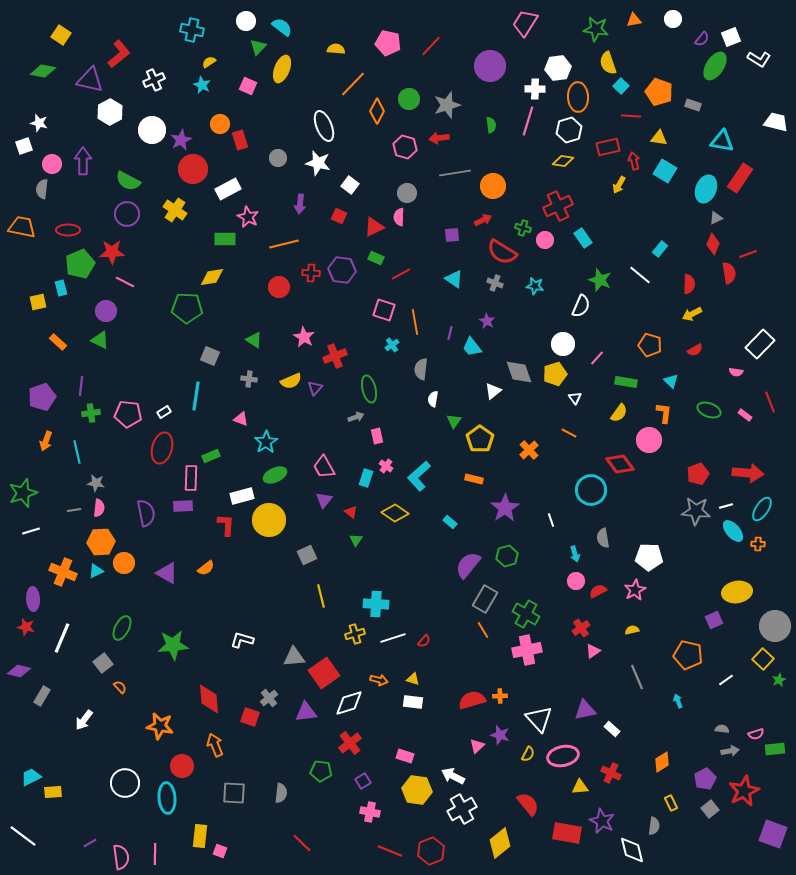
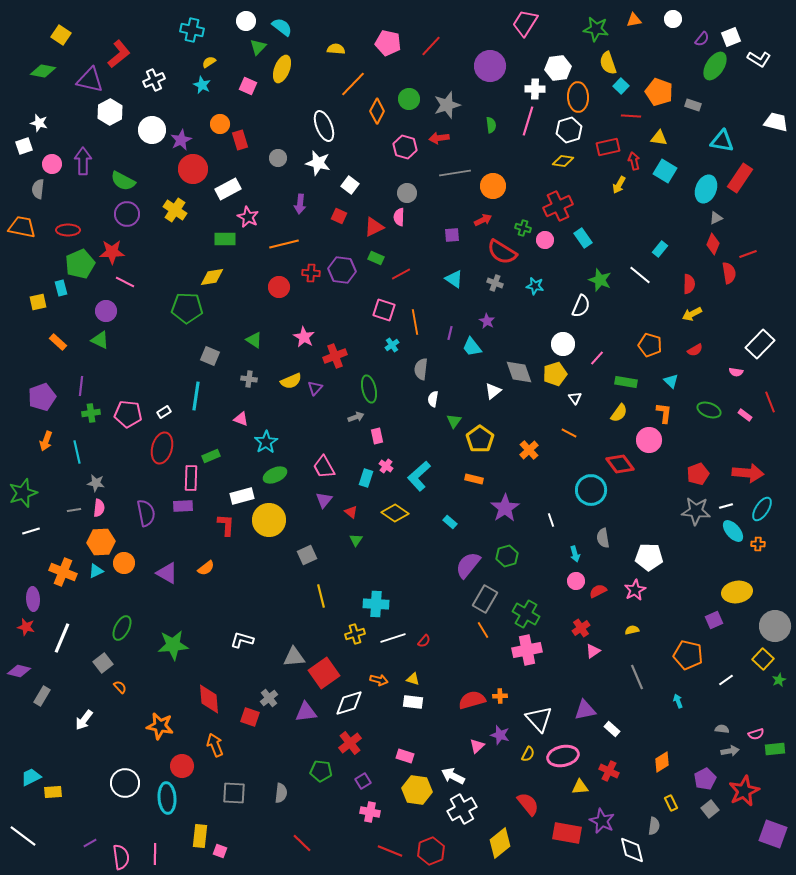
green semicircle at (128, 181): moved 5 px left
gray semicircle at (42, 189): moved 4 px left
red cross at (611, 773): moved 2 px left, 2 px up
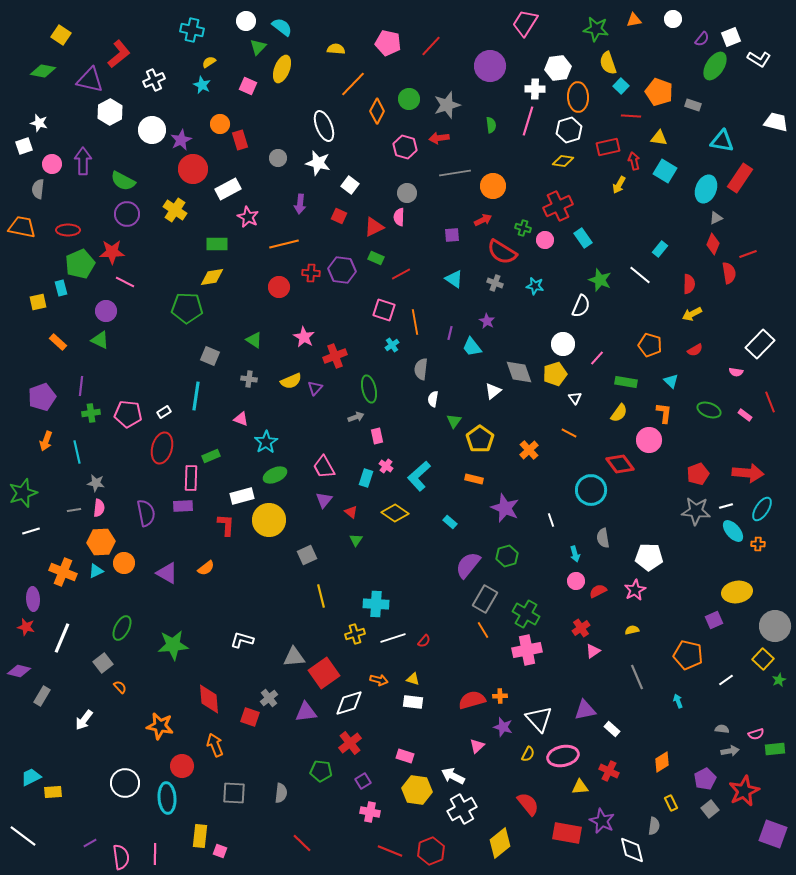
green rectangle at (225, 239): moved 8 px left, 5 px down
purple star at (505, 508): rotated 16 degrees counterclockwise
purple star at (500, 735): moved 3 px right, 8 px up
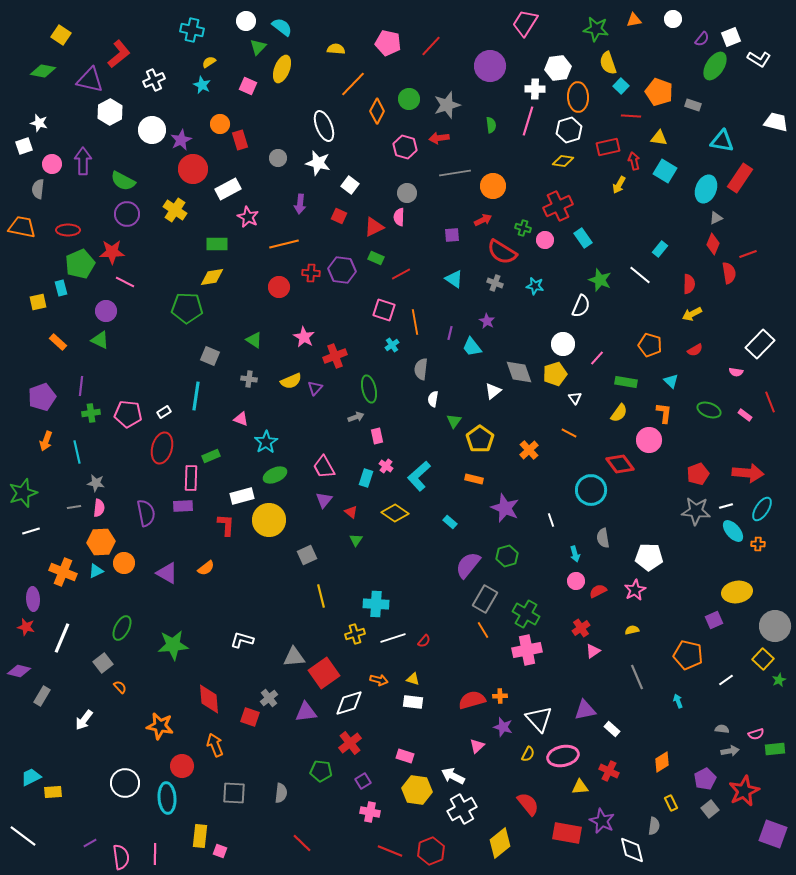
gray line at (74, 510): moved 3 px up
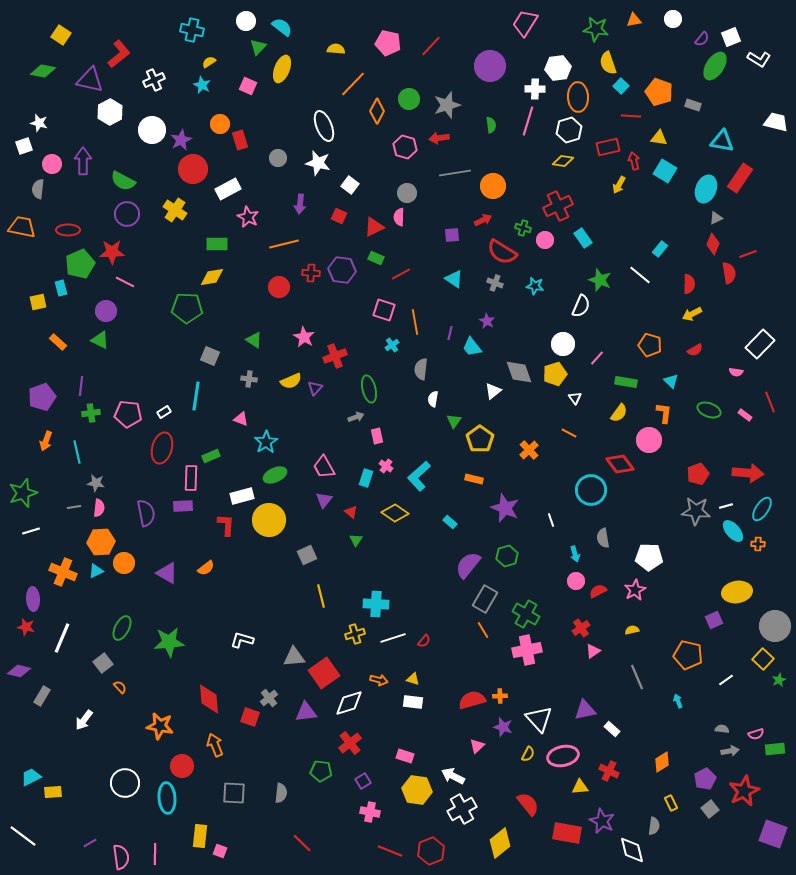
green star at (173, 645): moved 4 px left, 3 px up
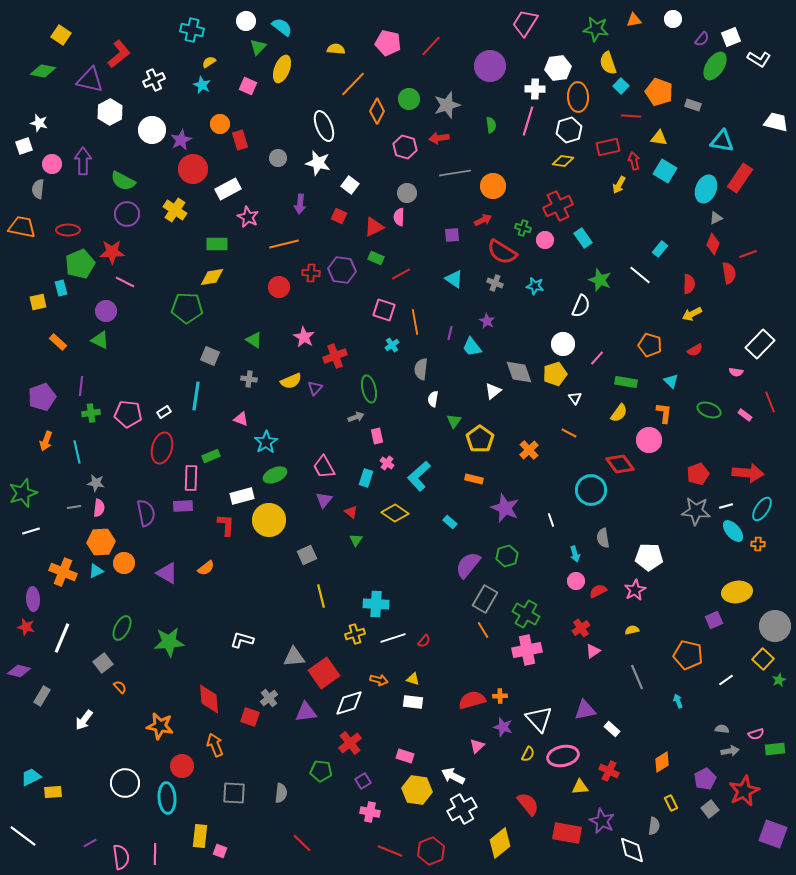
pink cross at (386, 466): moved 1 px right, 3 px up
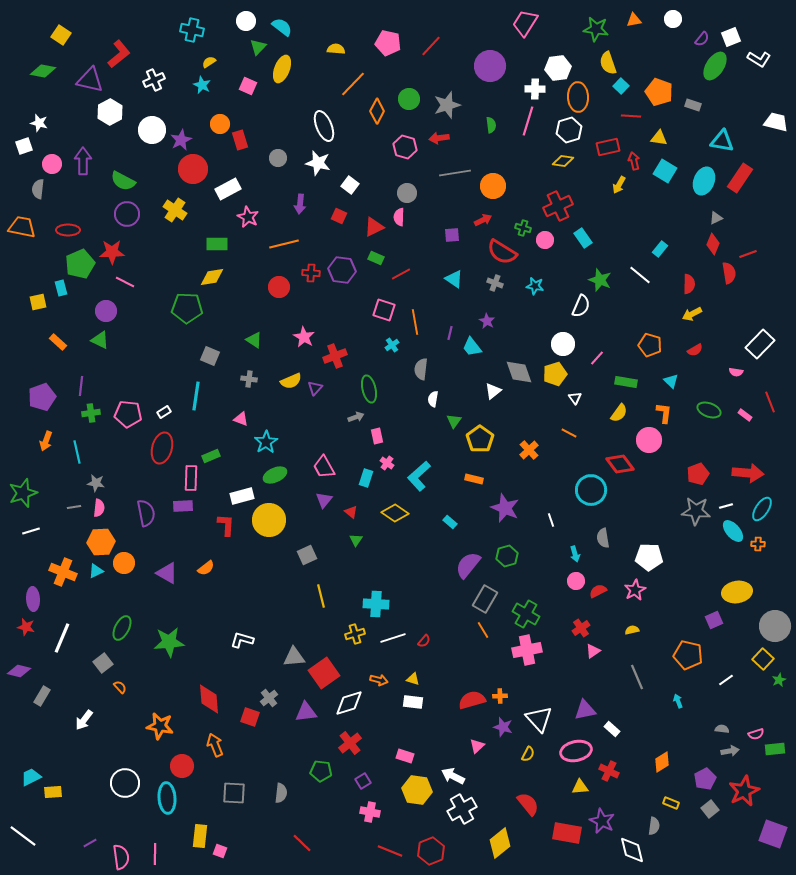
cyan ellipse at (706, 189): moved 2 px left, 8 px up
pink ellipse at (563, 756): moved 13 px right, 5 px up
yellow rectangle at (671, 803): rotated 42 degrees counterclockwise
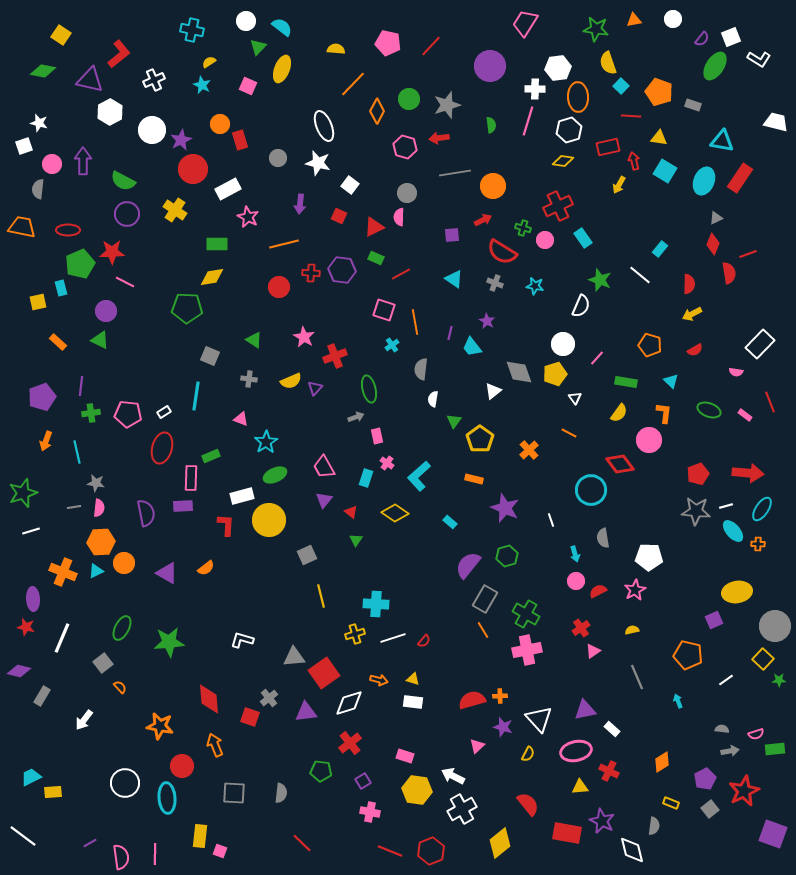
green star at (779, 680): rotated 24 degrees clockwise
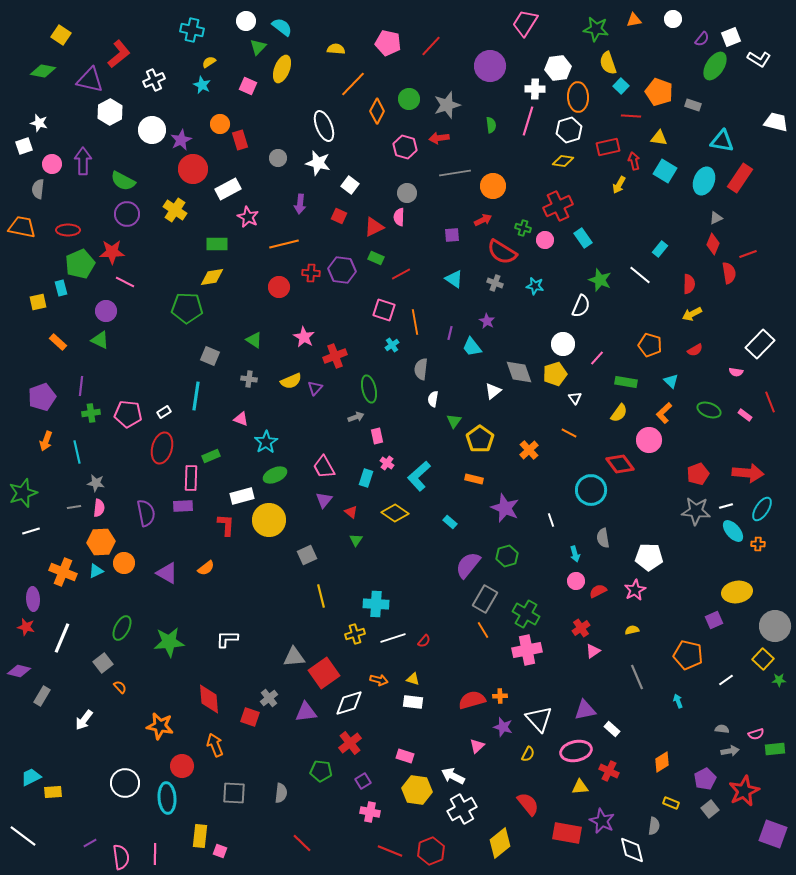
orange L-shape at (664, 413): rotated 140 degrees counterclockwise
white L-shape at (242, 640): moved 15 px left, 1 px up; rotated 15 degrees counterclockwise
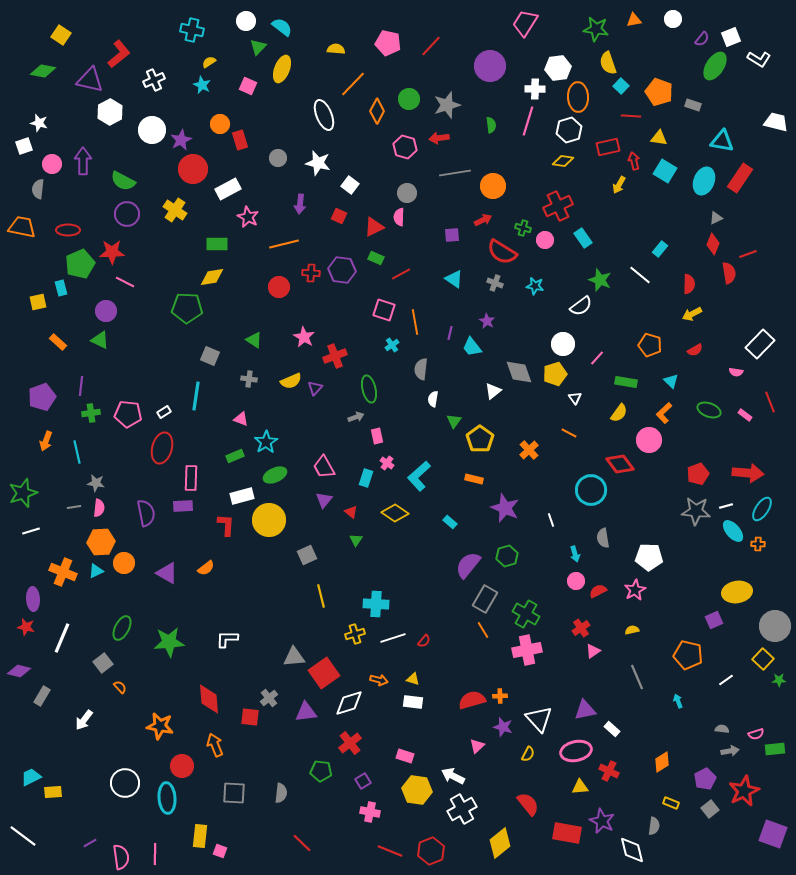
white ellipse at (324, 126): moved 11 px up
white semicircle at (581, 306): rotated 30 degrees clockwise
green rectangle at (211, 456): moved 24 px right
red square at (250, 717): rotated 12 degrees counterclockwise
